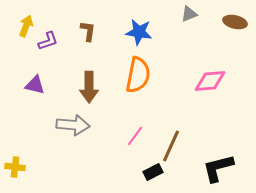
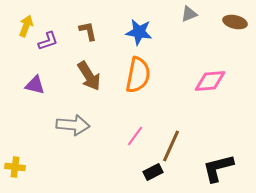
brown L-shape: rotated 20 degrees counterclockwise
brown arrow: moved 11 px up; rotated 32 degrees counterclockwise
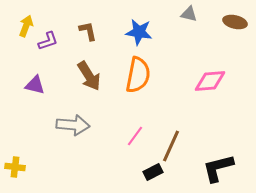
gray triangle: rotated 36 degrees clockwise
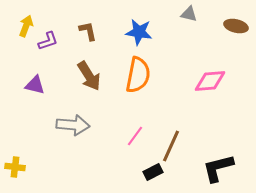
brown ellipse: moved 1 px right, 4 px down
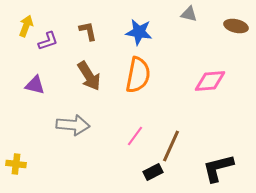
yellow cross: moved 1 px right, 3 px up
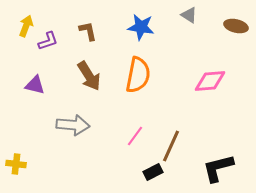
gray triangle: moved 1 px down; rotated 18 degrees clockwise
blue star: moved 2 px right, 5 px up
